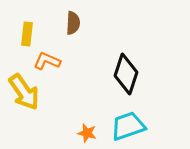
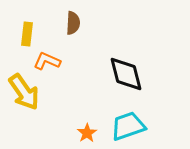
black diamond: rotated 33 degrees counterclockwise
orange star: rotated 24 degrees clockwise
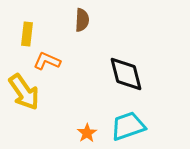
brown semicircle: moved 9 px right, 3 px up
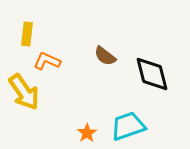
brown semicircle: moved 23 px right, 36 px down; rotated 125 degrees clockwise
black diamond: moved 26 px right
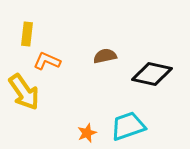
brown semicircle: rotated 130 degrees clockwise
black diamond: rotated 63 degrees counterclockwise
orange star: rotated 12 degrees clockwise
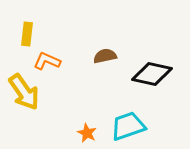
orange star: rotated 24 degrees counterclockwise
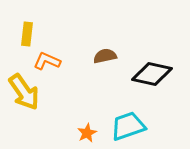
orange star: rotated 18 degrees clockwise
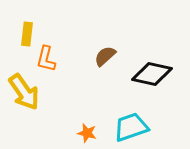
brown semicircle: rotated 30 degrees counterclockwise
orange L-shape: moved 1 px left, 2 px up; rotated 100 degrees counterclockwise
cyan trapezoid: moved 3 px right, 1 px down
orange star: rotated 30 degrees counterclockwise
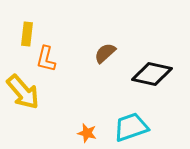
brown semicircle: moved 3 px up
yellow arrow: moved 1 px left; rotated 6 degrees counterclockwise
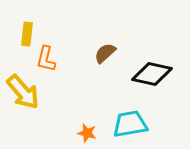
cyan trapezoid: moved 1 px left, 3 px up; rotated 9 degrees clockwise
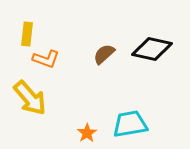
brown semicircle: moved 1 px left, 1 px down
orange L-shape: rotated 84 degrees counterclockwise
black diamond: moved 25 px up
yellow arrow: moved 7 px right, 6 px down
orange star: rotated 24 degrees clockwise
